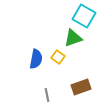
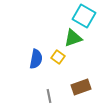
gray line: moved 2 px right, 1 px down
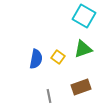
green triangle: moved 10 px right, 11 px down
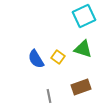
cyan square: rotated 35 degrees clockwise
green triangle: rotated 36 degrees clockwise
blue semicircle: rotated 138 degrees clockwise
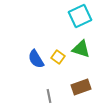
cyan square: moved 4 px left
green triangle: moved 2 px left
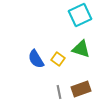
cyan square: moved 1 px up
yellow square: moved 2 px down
brown rectangle: moved 2 px down
gray line: moved 10 px right, 4 px up
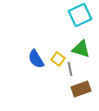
gray line: moved 11 px right, 23 px up
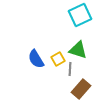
green triangle: moved 3 px left, 1 px down
yellow square: rotated 24 degrees clockwise
gray line: rotated 16 degrees clockwise
brown rectangle: rotated 30 degrees counterclockwise
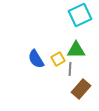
green triangle: moved 2 px left; rotated 18 degrees counterclockwise
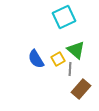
cyan square: moved 16 px left, 2 px down
green triangle: rotated 42 degrees clockwise
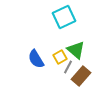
yellow square: moved 2 px right, 2 px up
gray line: moved 2 px left, 2 px up; rotated 24 degrees clockwise
brown rectangle: moved 13 px up
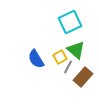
cyan square: moved 6 px right, 5 px down
brown rectangle: moved 2 px right, 1 px down
